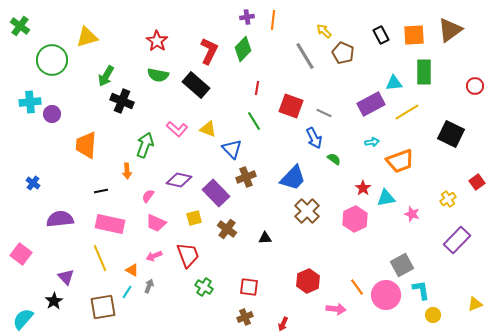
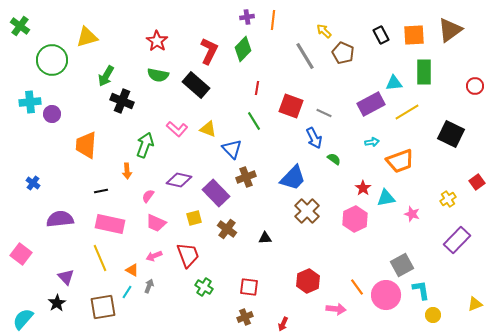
black star at (54, 301): moved 3 px right, 2 px down
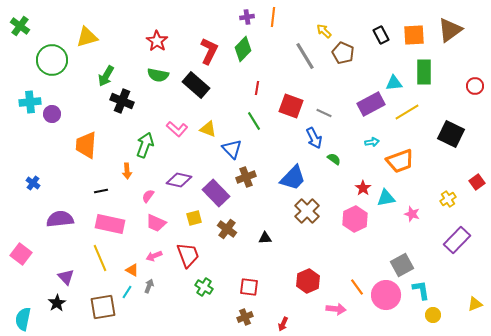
orange line at (273, 20): moved 3 px up
cyan semicircle at (23, 319): rotated 30 degrees counterclockwise
